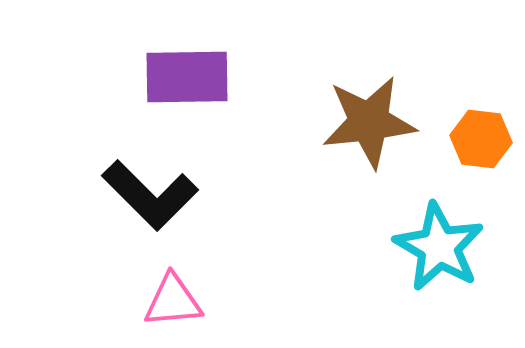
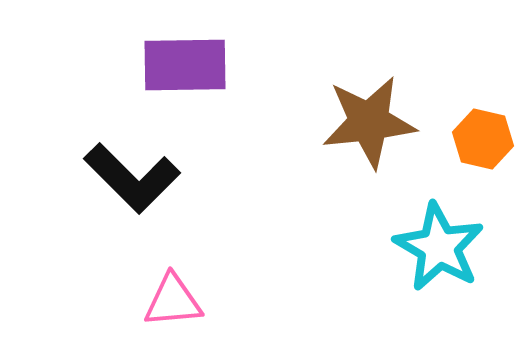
purple rectangle: moved 2 px left, 12 px up
orange hexagon: moved 2 px right; rotated 6 degrees clockwise
black L-shape: moved 18 px left, 17 px up
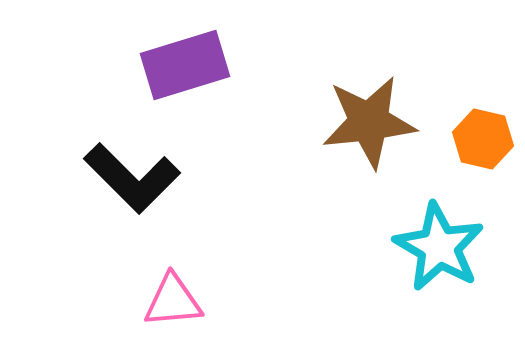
purple rectangle: rotated 16 degrees counterclockwise
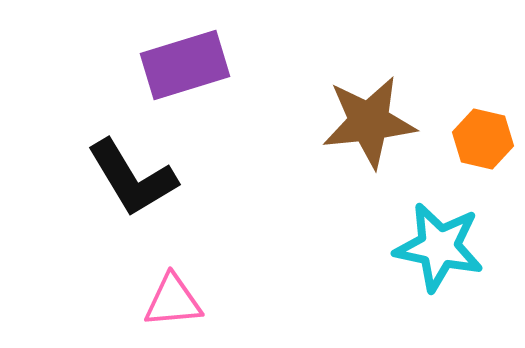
black L-shape: rotated 14 degrees clockwise
cyan star: rotated 18 degrees counterclockwise
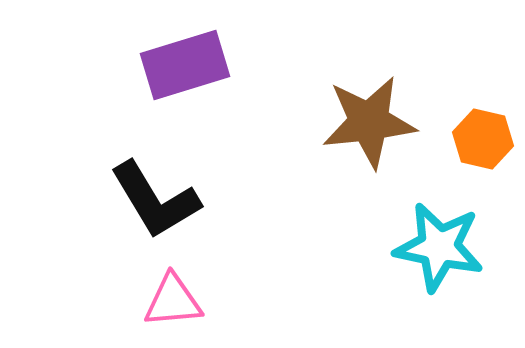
black L-shape: moved 23 px right, 22 px down
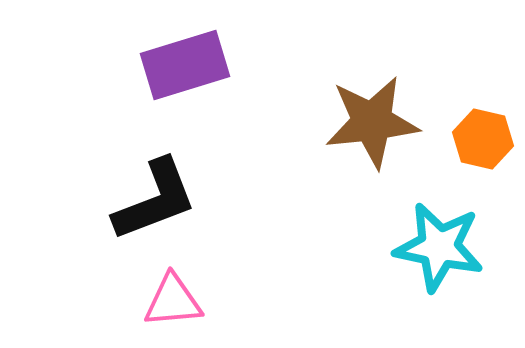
brown star: moved 3 px right
black L-shape: rotated 80 degrees counterclockwise
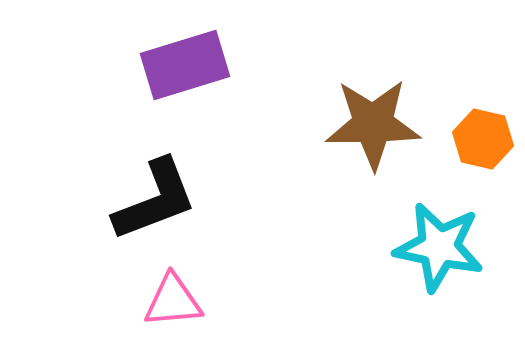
brown star: moved 1 px right, 2 px down; rotated 6 degrees clockwise
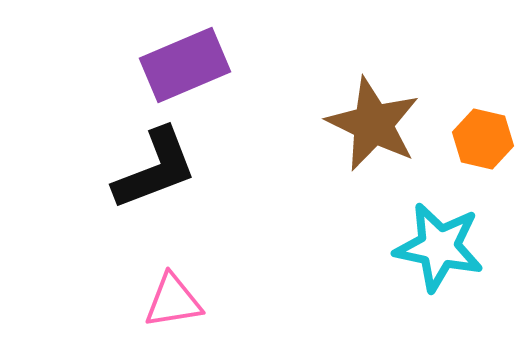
purple rectangle: rotated 6 degrees counterclockwise
brown star: rotated 26 degrees clockwise
black L-shape: moved 31 px up
pink triangle: rotated 4 degrees counterclockwise
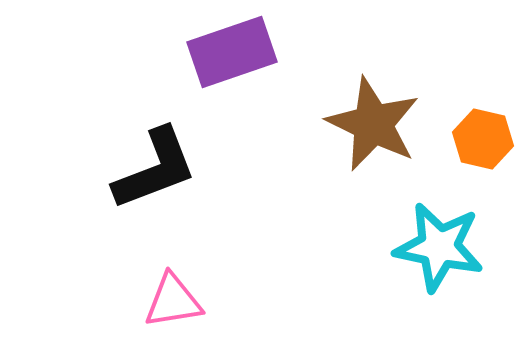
purple rectangle: moved 47 px right, 13 px up; rotated 4 degrees clockwise
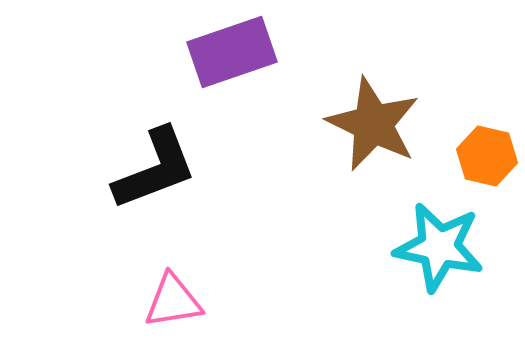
orange hexagon: moved 4 px right, 17 px down
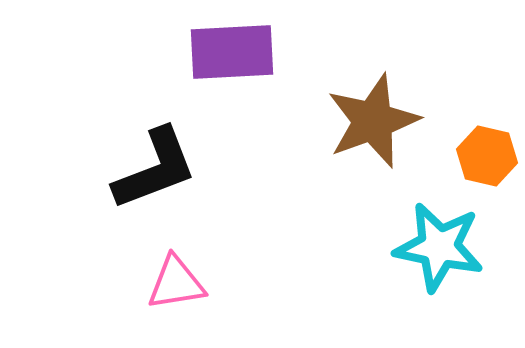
purple rectangle: rotated 16 degrees clockwise
brown star: moved 3 px up; rotated 26 degrees clockwise
pink triangle: moved 3 px right, 18 px up
